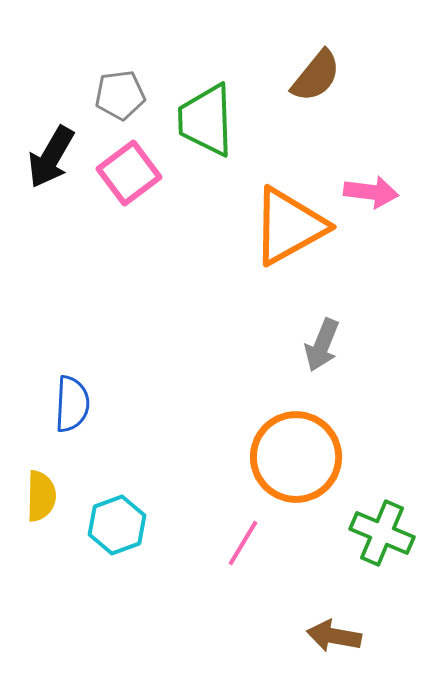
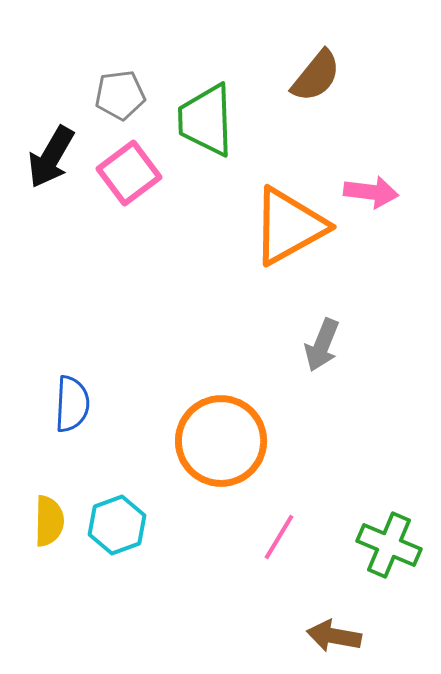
orange circle: moved 75 px left, 16 px up
yellow semicircle: moved 8 px right, 25 px down
green cross: moved 7 px right, 12 px down
pink line: moved 36 px right, 6 px up
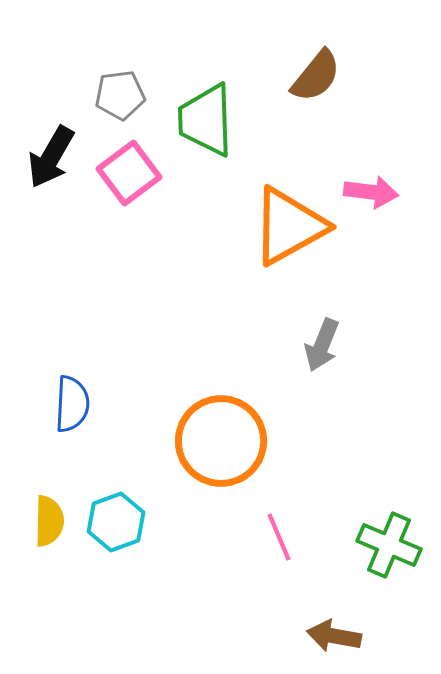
cyan hexagon: moved 1 px left, 3 px up
pink line: rotated 54 degrees counterclockwise
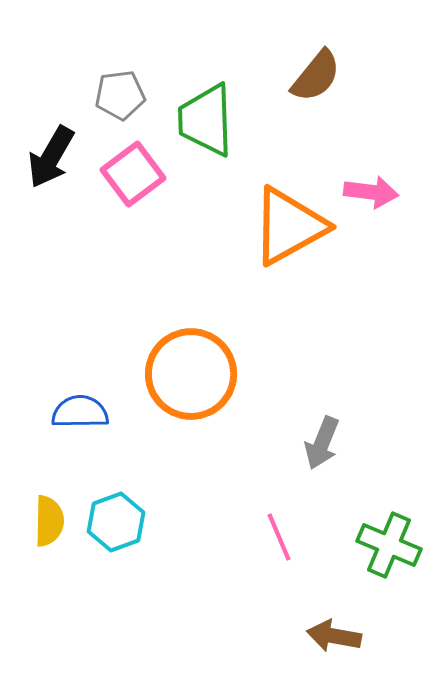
pink square: moved 4 px right, 1 px down
gray arrow: moved 98 px down
blue semicircle: moved 8 px right, 8 px down; rotated 94 degrees counterclockwise
orange circle: moved 30 px left, 67 px up
